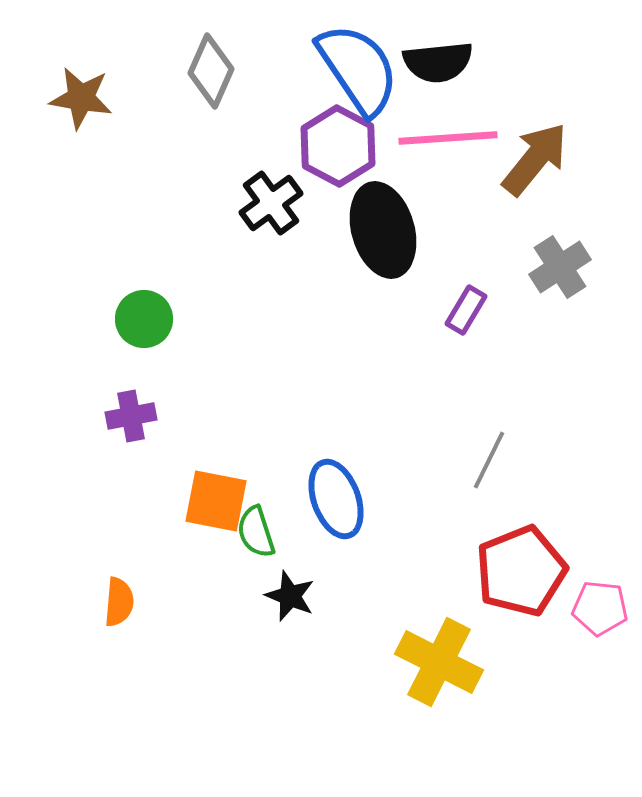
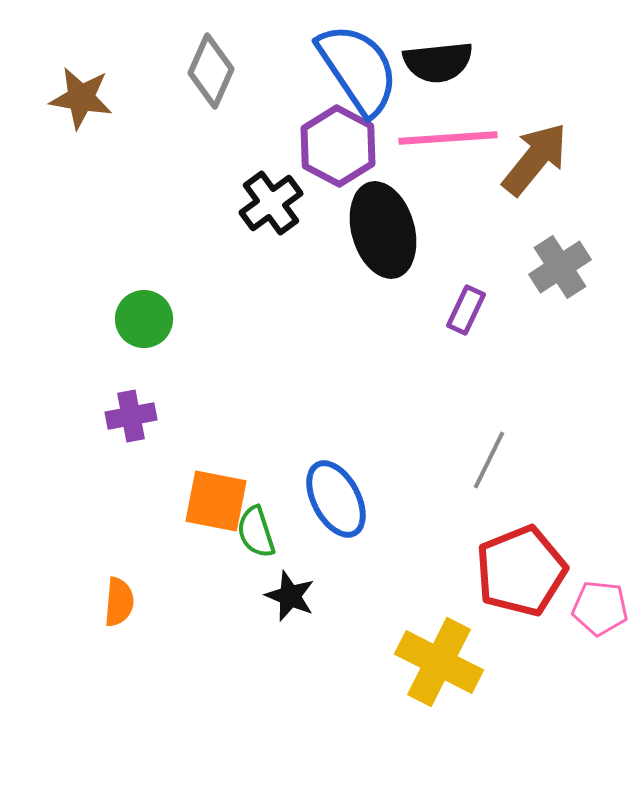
purple rectangle: rotated 6 degrees counterclockwise
blue ellipse: rotated 8 degrees counterclockwise
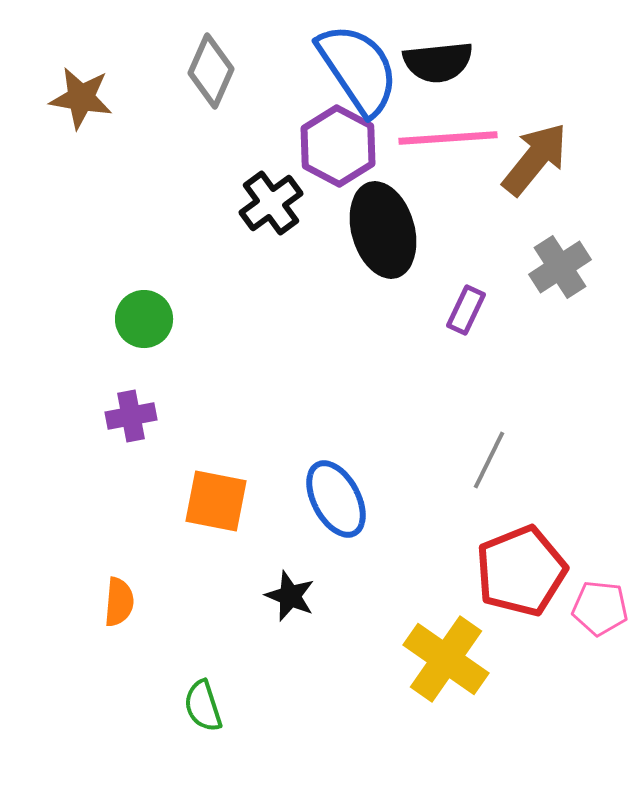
green semicircle: moved 53 px left, 174 px down
yellow cross: moved 7 px right, 3 px up; rotated 8 degrees clockwise
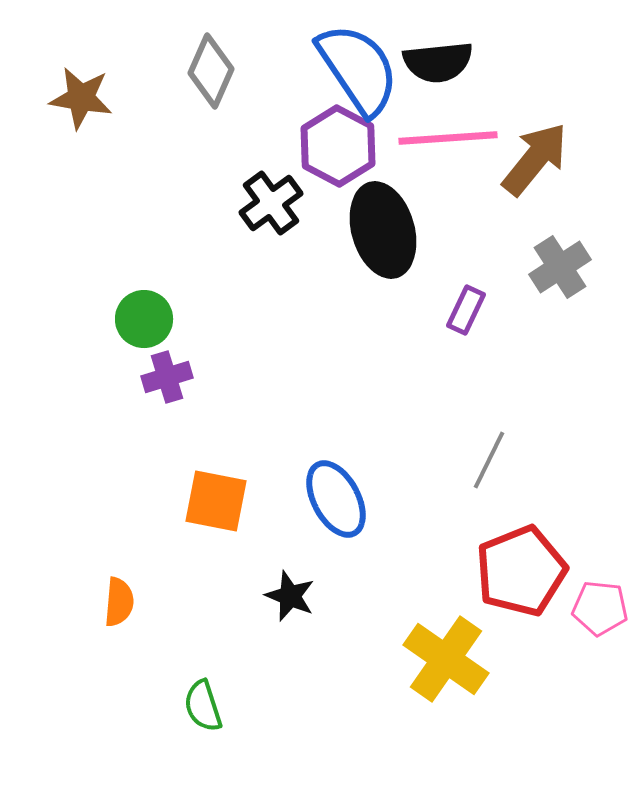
purple cross: moved 36 px right, 39 px up; rotated 6 degrees counterclockwise
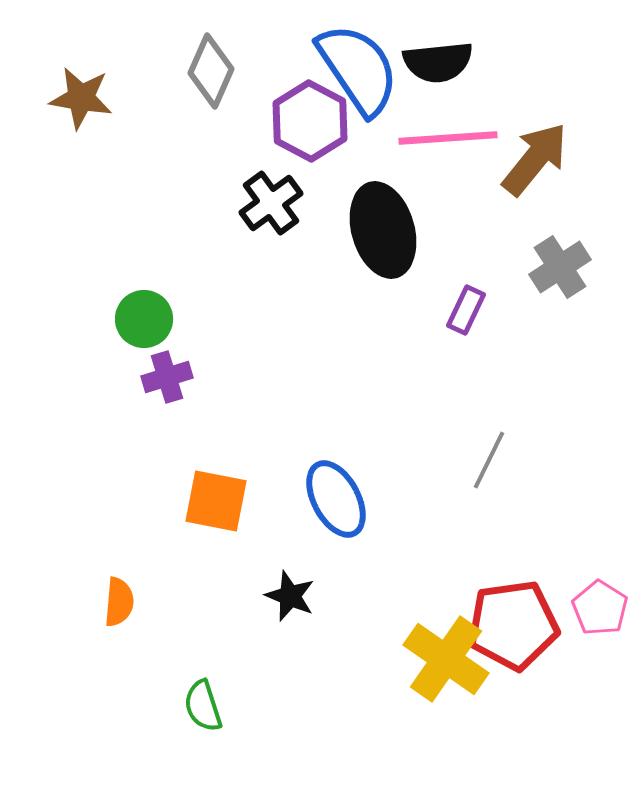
purple hexagon: moved 28 px left, 25 px up
red pentagon: moved 8 px left, 54 px down; rotated 14 degrees clockwise
pink pentagon: rotated 26 degrees clockwise
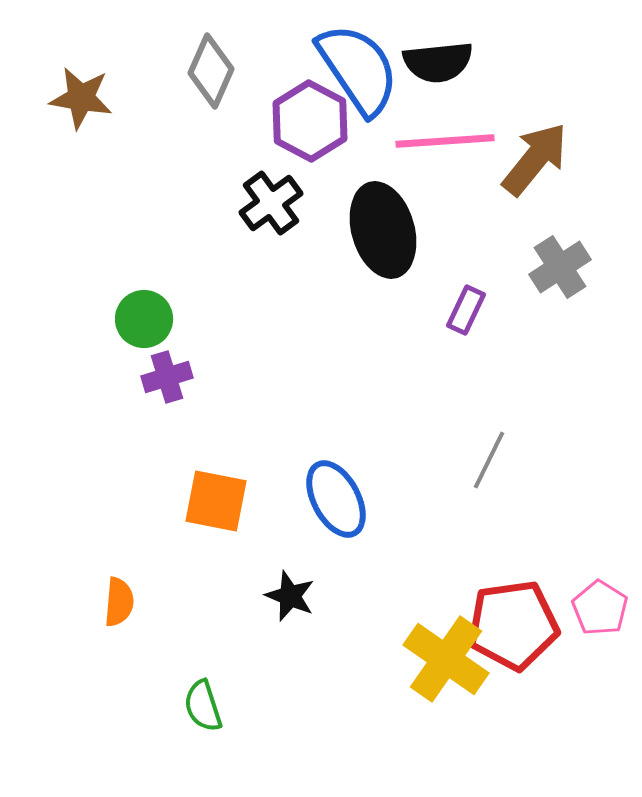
pink line: moved 3 px left, 3 px down
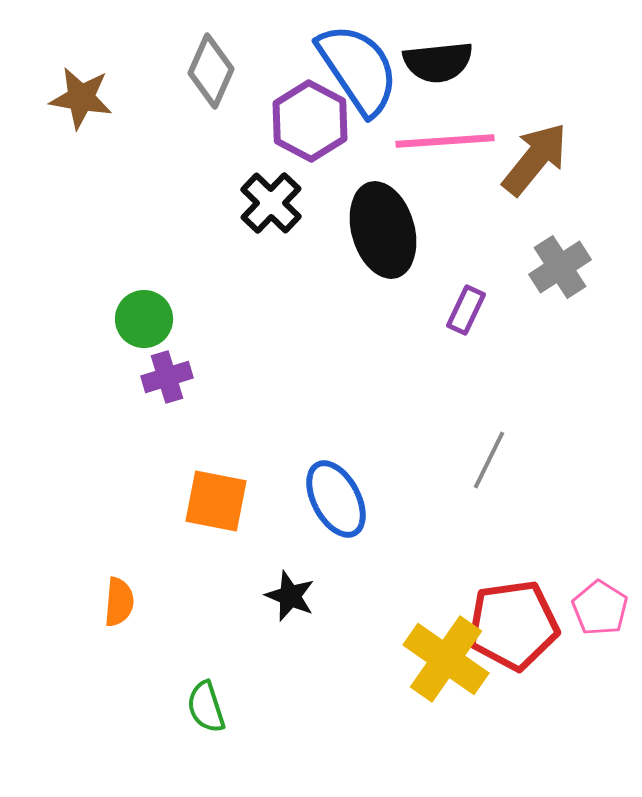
black cross: rotated 10 degrees counterclockwise
green semicircle: moved 3 px right, 1 px down
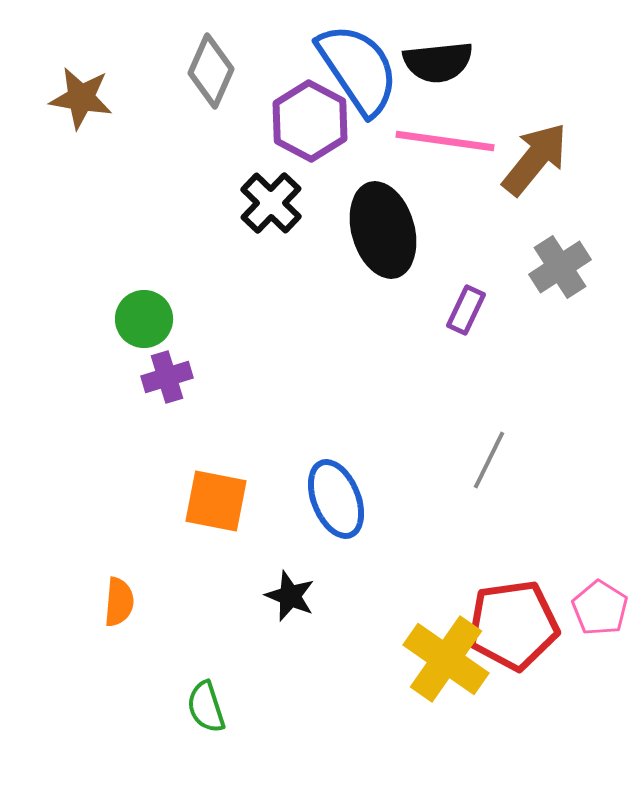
pink line: rotated 12 degrees clockwise
blue ellipse: rotated 6 degrees clockwise
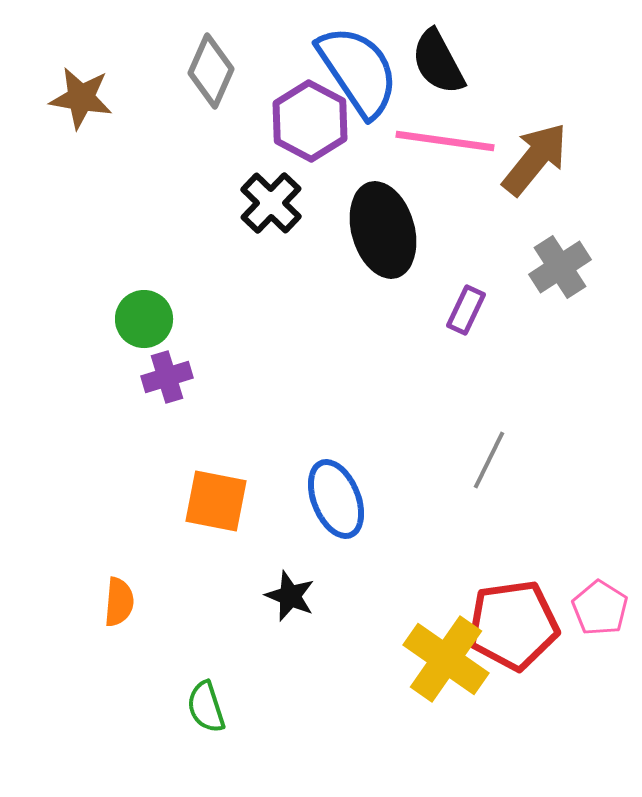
black semicircle: rotated 68 degrees clockwise
blue semicircle: moved 2 px down
